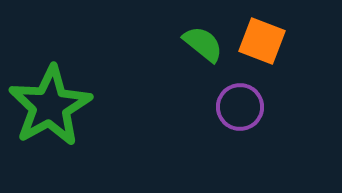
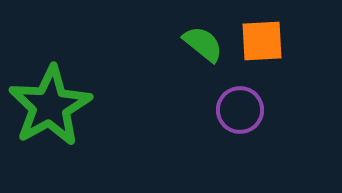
orange square: rotated 24 degrees counterclockwise
purple circle: moved 3 px down
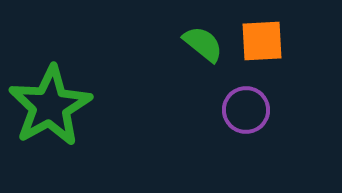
purple circle: moved 6 px right
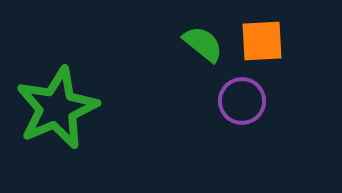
green star: moved 7 px right, 2 px down; rotated 6 degrees clockwise
purple circle: moved 4 px left, 9 px up
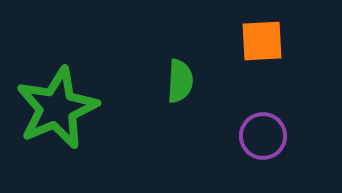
green semicircle: moved 23 px left, 37 px down; rotated 54 degrees clockwise
purple circle: moved 21 px right, 35 px down
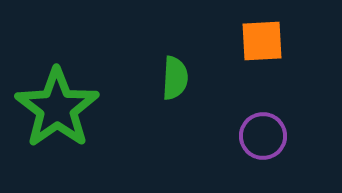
green semicircle: moved 5 px left, 3 px up
green star: rotated 12 degrees counterclockwise
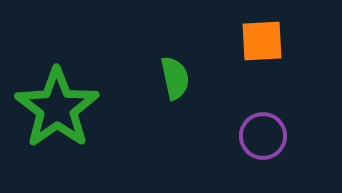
green semicircle: rotated 15 degrees counterclockwise
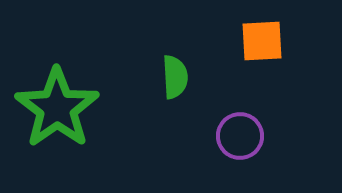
green semicircle: moved 1 px up; rotated 9 degrees clockwise
purple circle: moved 23 px left
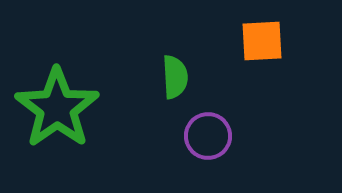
purple circle: moved 32 px left
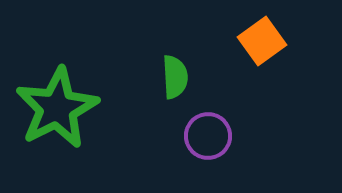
orange square: rotated 33 degrees counterclockwise
green star: rotated 8 degrees clockwise
